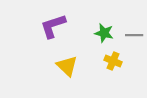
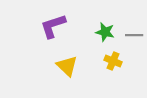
green star: moved 1 px right, 1 px up
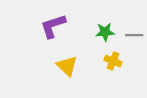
green star: rotated 18 degrees counterclockwise
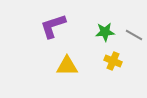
gray line: rotated 30 degrees clockwise
yellow triangle: rotated 45 degrees counterclockwise
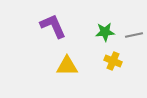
purple L-shape: rotated 84 degrees clockwise
gray line: rotated 42 degrees counterclockwise
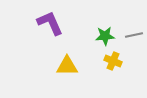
purple L-shape: moved 3 px left, 3 px up
green star: moved 4 px down
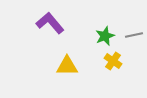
purple L-shape: rotated 16 degrees counterclockwise
green star: rotated 18 degrees counterclockwise
yellow cross: rotated 12 degrees clockwise
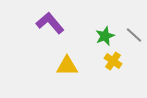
gray line: rotated 54 degrees clockwise
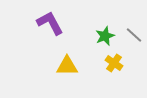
purple L-shape: rotated 12 degrees clockwise
yellow cross: moved 1 px right, 2 px down
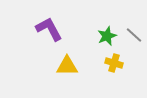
purple L-shape: moved 1 px left, 6 px down
green star: moved 2 px right
yellow cross: rotated 18 degrees counterclockwise
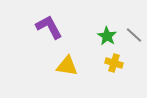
purple L-shape: moved 2 px up
green star: rotated 18 degrees counterclockwise
yellow triangle: rotated 10 degrees clockwise
